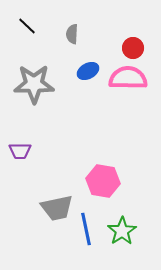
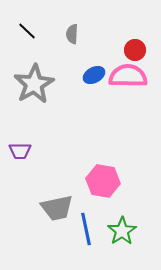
black line: moved 5 px down
red circle: moved 2 px right, 2 px down
blue ellipse: moved 6 px right, 4 px down
pink semicircle: moved 2 px up
gray star: rotated 30 degrees counterclockwise
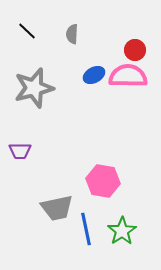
gray star: moved 4 px down; rotated 15 degrees clockwise
